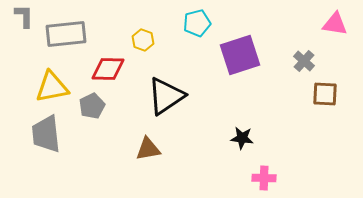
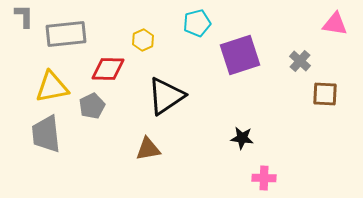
yellow hexagon: rotated 15 degrees clockwise
gray cross: moved 4 px left
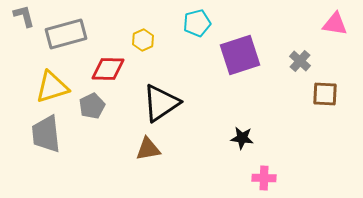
gray L-shape: rotated 15 degrees counterclockwise
gray rectangle: rotated 9 degrees counterclockwise
yellow triangle: rotated 6 degrees counterclockwise
black triangle: moved 5 px left, 7 px down
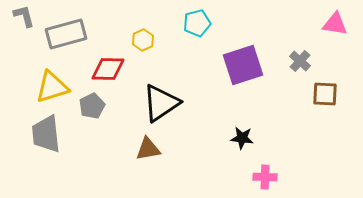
purple square: moved 3 px right, 10 px down
pink cross: moved 1 px right, 1 px up
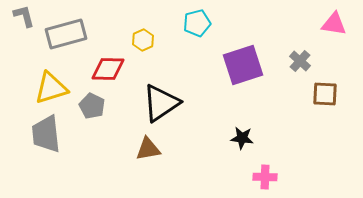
pink triangle: moved 1 px left
yellow triangle: moved 1 px left, 1 px down
gray pentagon: rotated 20 degrees counterclockwise
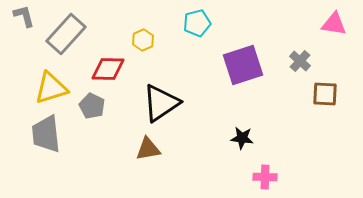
gray rectangle: rotated 33 degrees counterclockwise
